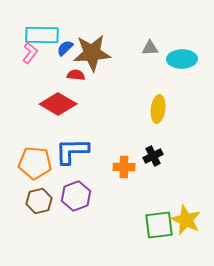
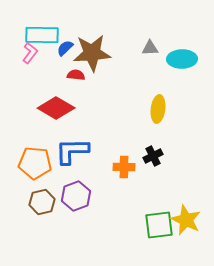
red diamond: moved 2 px left, 4 px down
brown hexagon: moved 3 px right, 1 px down
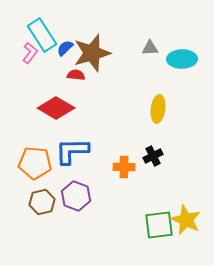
cyan rectangle: rotated 56 degrees clockwise
brown star: rotated 12 degrees counterclockwise
purple hexagon: rotated 20 degrees counterclockwise
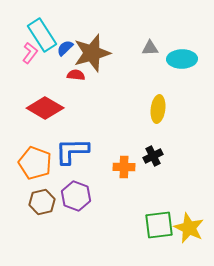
red diamond: moved 11 px left
orange pentagon: rotated 16 degrees clockwise
yellow star: moved 3 px right, 8 px down
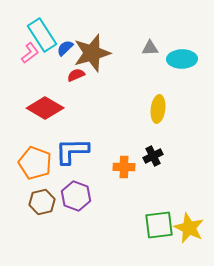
pink L-shape: rotated 15 degrees clockwise
red semicircle: rotated 30 degrees counterclockwise
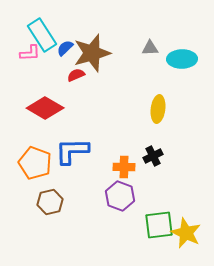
pink L-shape: rotated 35 degrees clockwise
purple hexagon: moved 44 px right
brown hexagon: moved 8 px right
yellow star: moved 3 px left, 5 px down
